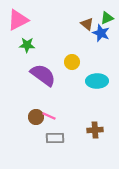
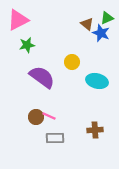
green star: rotated 14 degrees counterclockwise
purple semicircle: moved 1 px left, 2 px down
cyan ellipse: rotated 15 degrees clockwise
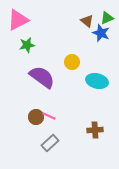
brown triangle: moved 3 px up
gray rectangle: moved 5 px left, 5 px down; rotated 42 degrees counterclockwise
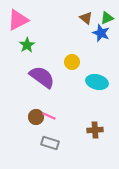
brown triangle: moved 1 px left, 3 px up
green star: rotated 21 degrees counterclockwise
cyan ellipse: moved 1 px down
gray rectangle: rotated 60 degrees clockwise
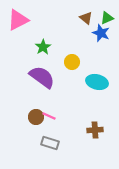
green star: moved 16 px right, 2 px down
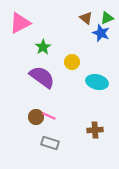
pink triangle: moved 2 px right, 3 px down
